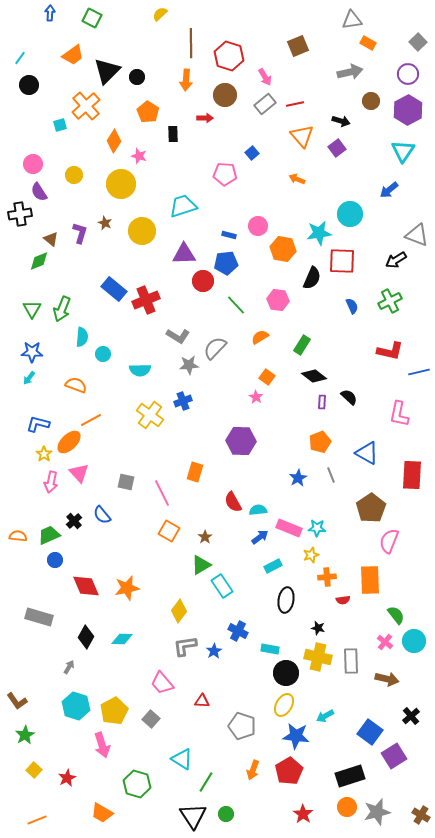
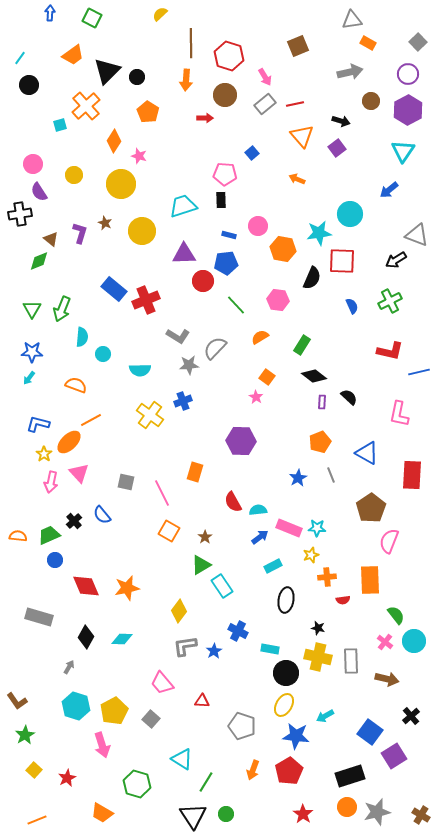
black rectangle at (173, 134): moved 48 px right, 66 px down
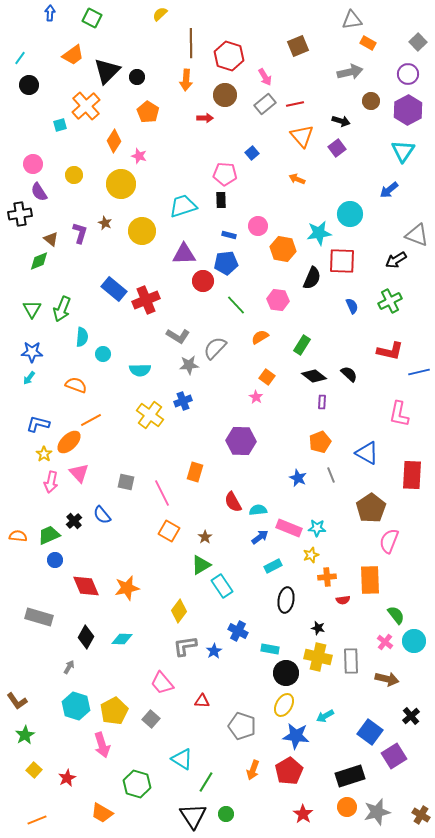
black semicircle at (349, 397): moved 23 px up
blue star at (298, 478): rotated 18 degrees counterclockwise
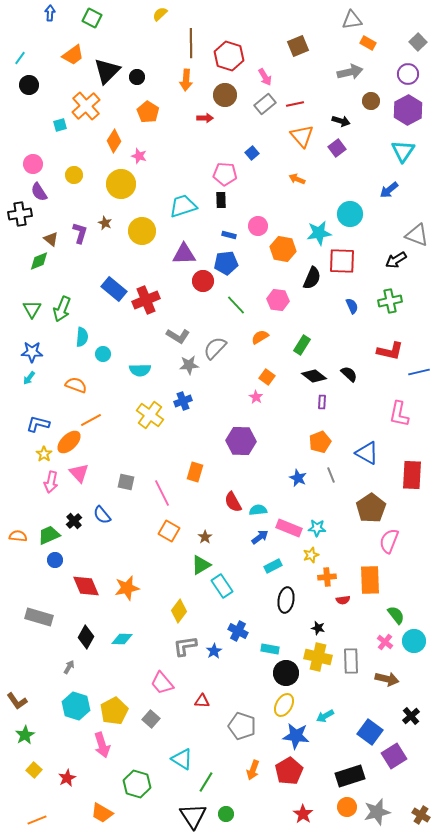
green cross at (390, 301): rotated 15 degrees clockwise
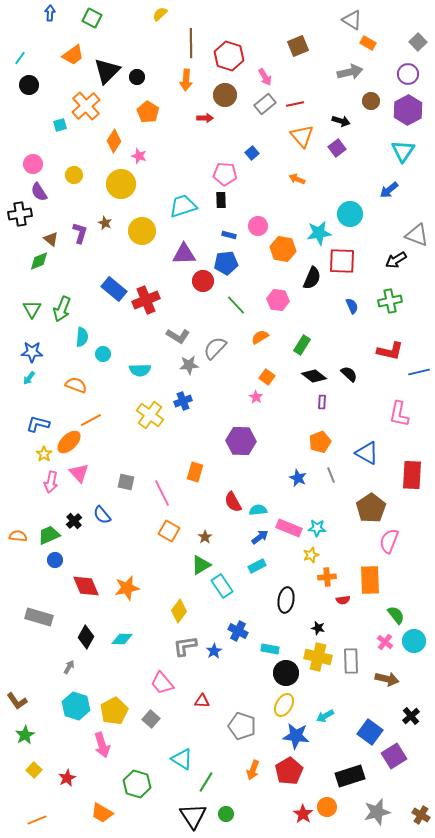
gray triangle at (352, 20): rotated 40 degrees clockwise
cyan rectangle at (273, 566): moved 16 px left
orange circle at (347, 807): moved 20 px left
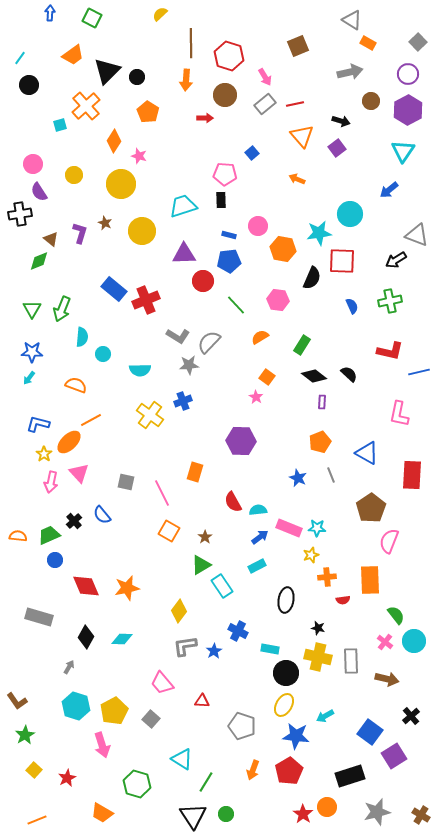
blue pentagon at (226, 263): moved 3 px right, 2 px up
gray semicircle at (215, 348): moved 6 px left, 6 px up
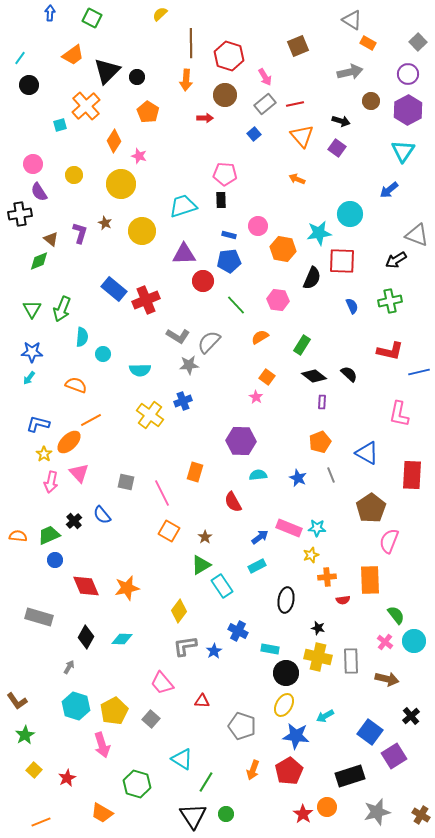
purple square at (337, 148): rotated 18 degrees counterclockwise
blue square at (252, 153): moved 2 px right, 19 px up
cyan semicircle at (258, 510): moved 35 px up
orange line at (37, 820): moved 4 px right, 2 px down
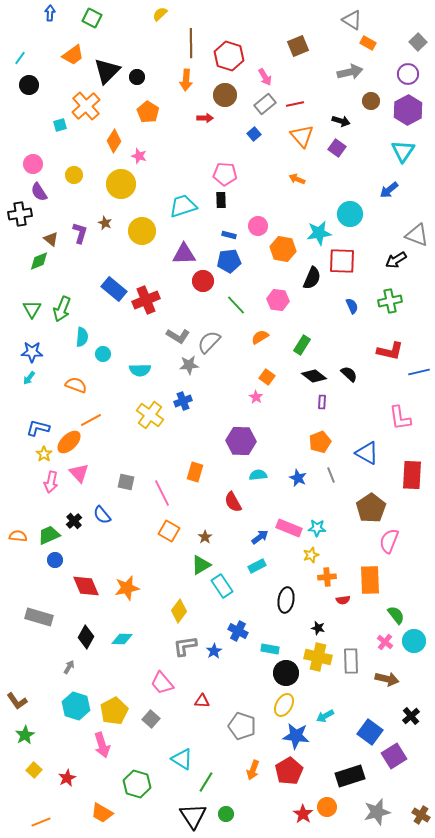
pink L-shape at (399, 414): moved 1 px right, 4 px down; rotated 20 degrees counterclockwise
blue L-shape at (38, 424): moved 4 px down
